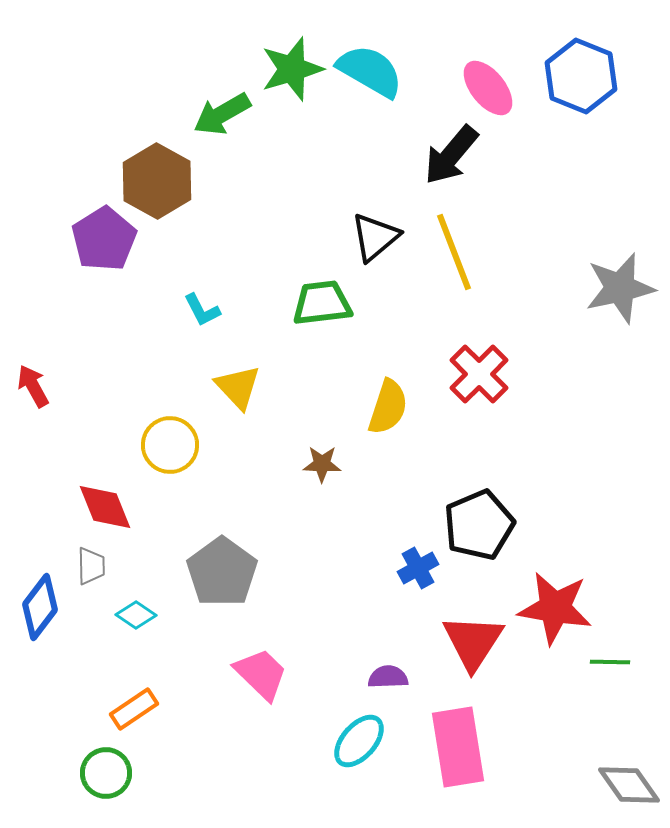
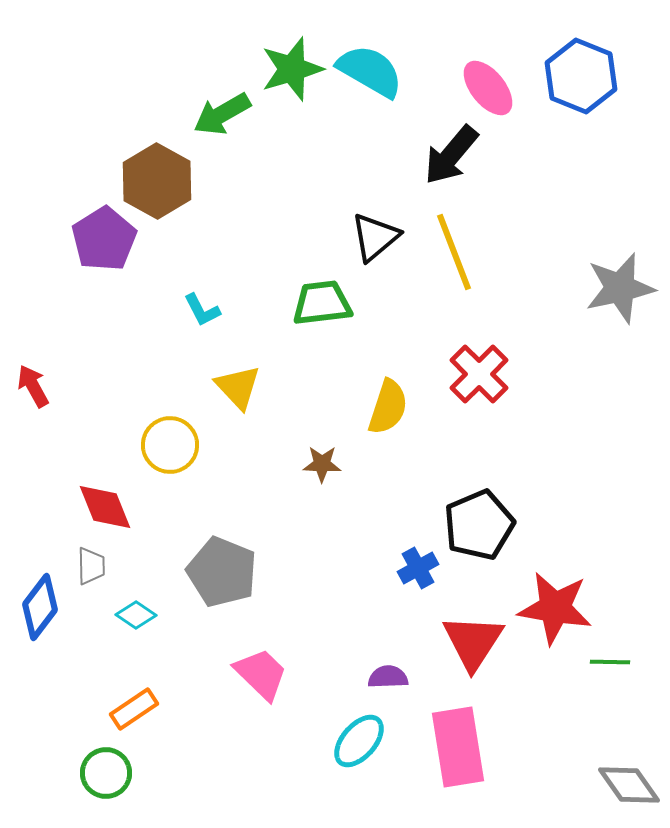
gray pentagon: rotated 14 degrees counterclockwise
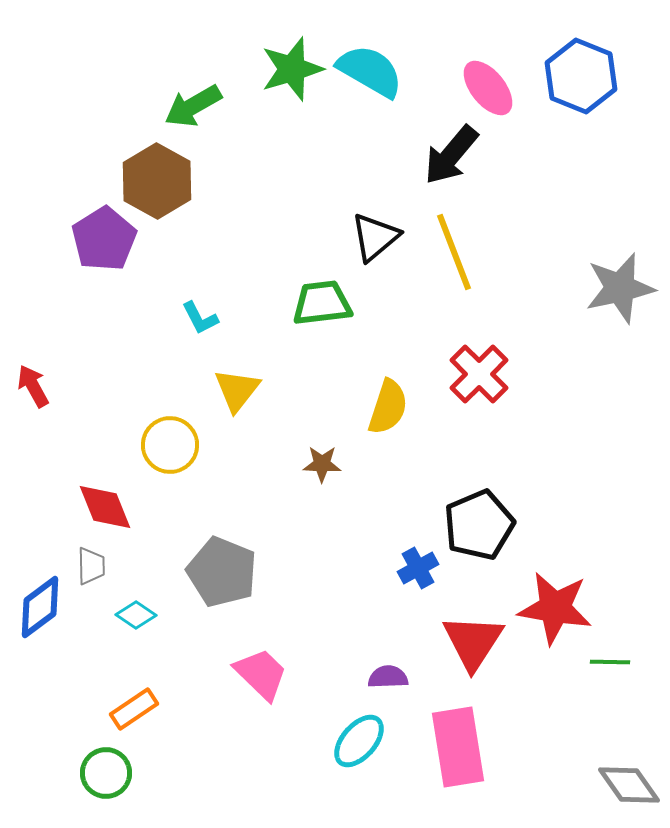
green arrow: moved 29 px left, 8 px up
cyan L-shape: moved 2 px left, 8 px down
yellow triangle: moved 1 px left, 3 px down; rotated 21 degrees clockwise
blue diamond: rotated 16 degrees clockwise
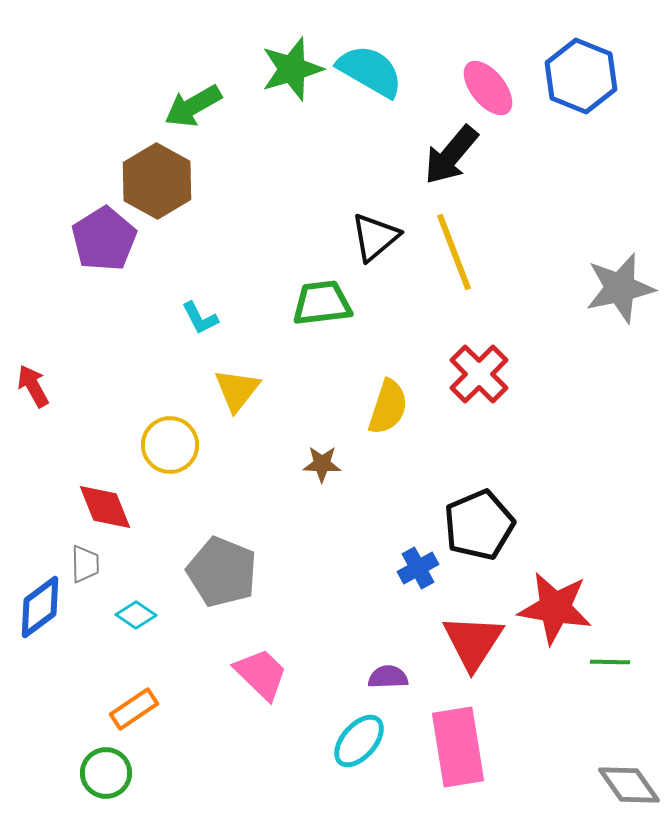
gray trapezoid: moved 6 px left, 2 px up
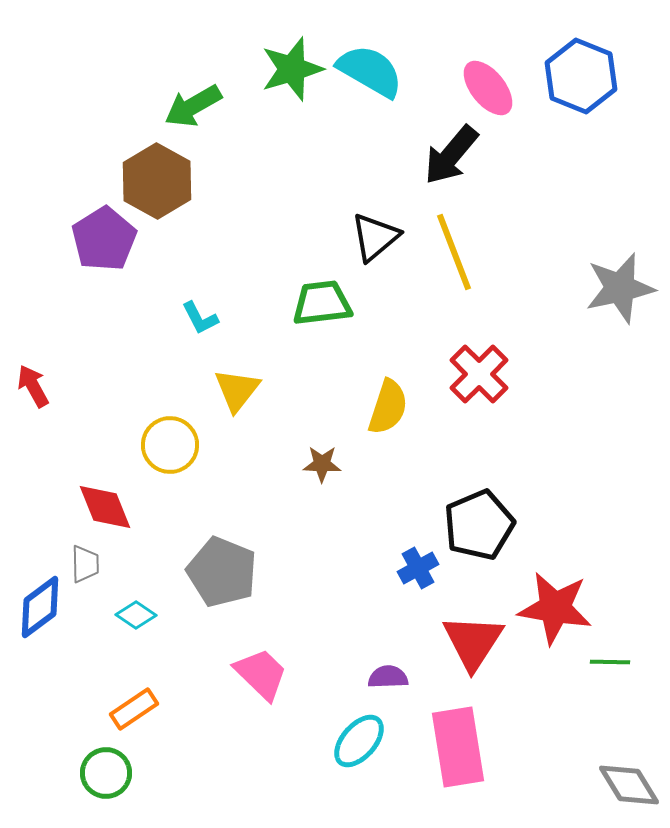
gray diamond: rotated 4 degrees clockwise
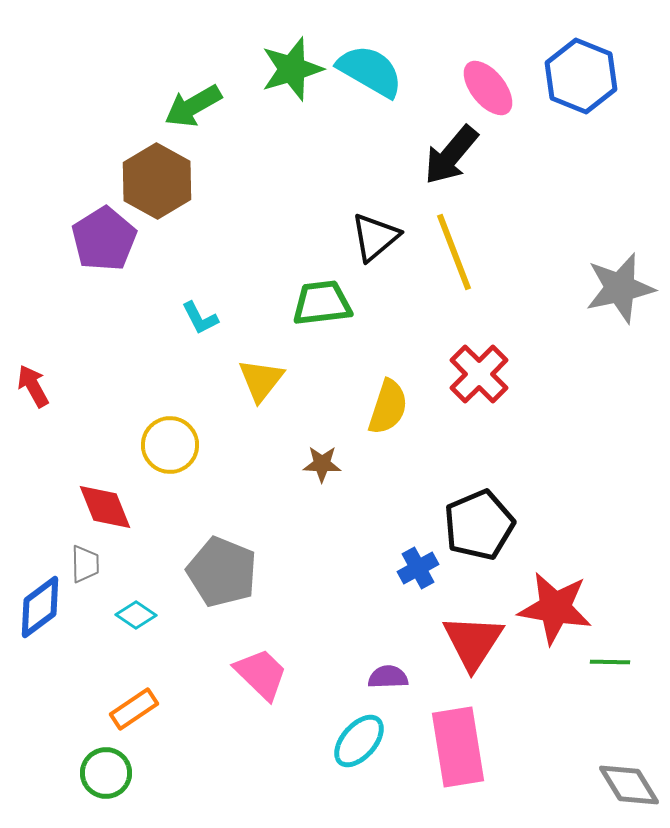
yellow triangle: moved 24 px right, 10 px up
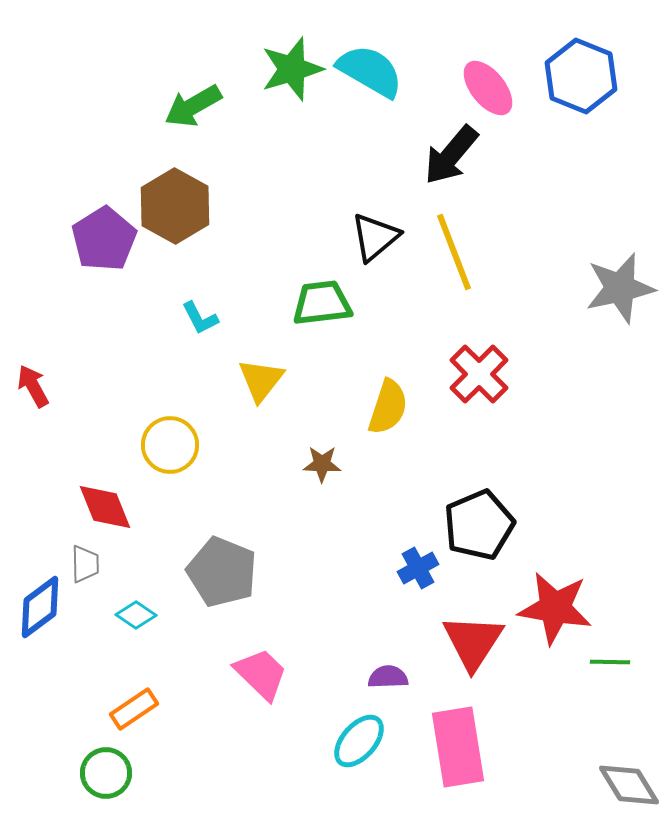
brown hexagon: moved 18 px right, 25 px down
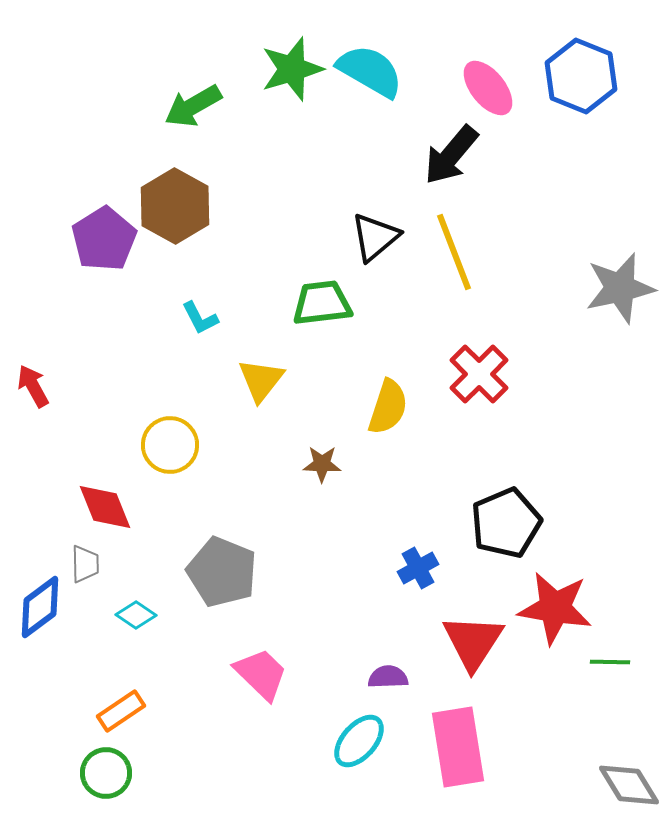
black pentagon: moved 27 px right, 2 px up
orange rectangle: moved 13 px left, 2 px down
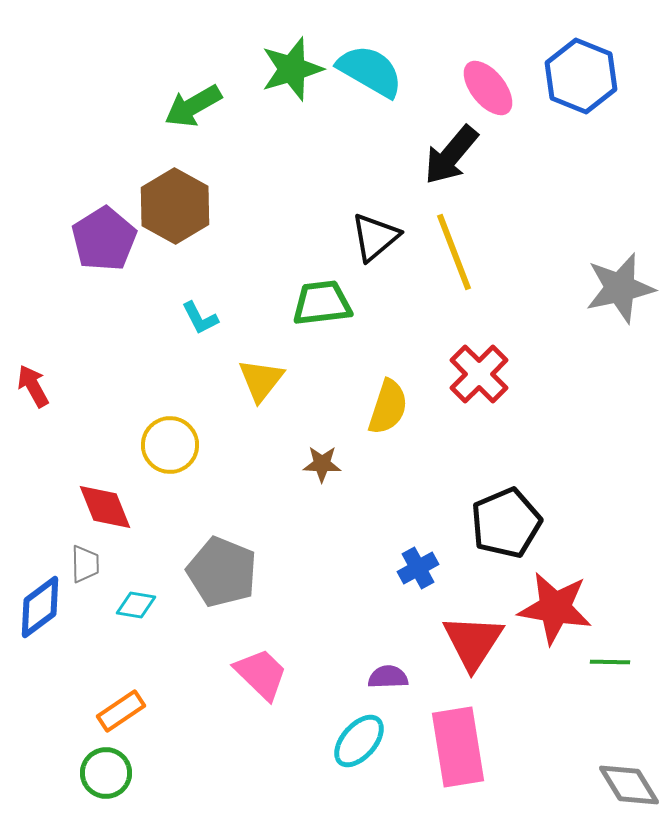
cyan diamond: moved 10 px up; rotated 24 degrees counterclockwise
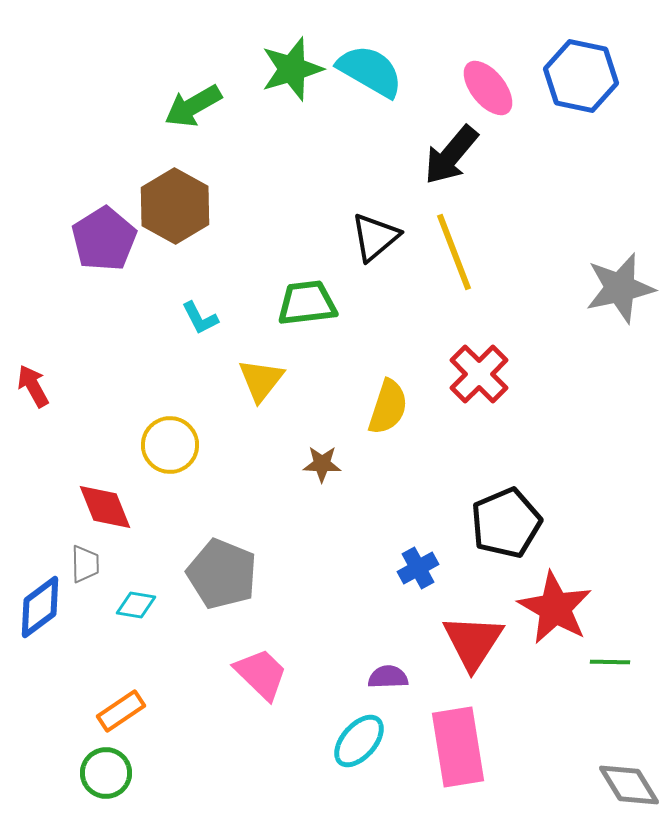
blue hexagon: rotated 10 degrees counterclockwise
green trapezoid: moved 15 px left
gray pentagon: moved 2 px down
red star: rotated 20 degrees clockwise
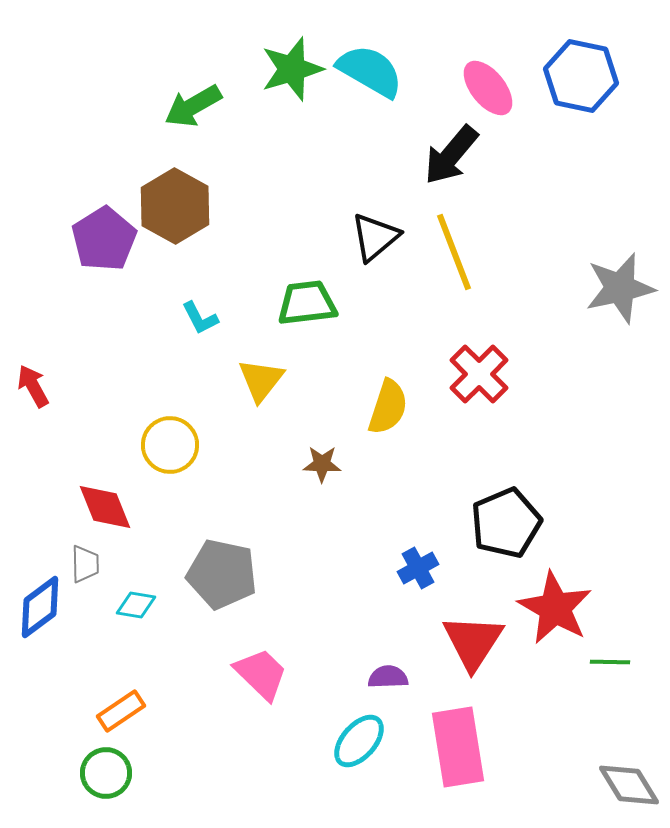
gray pentagon: rotated 10 degrees counterclockwise
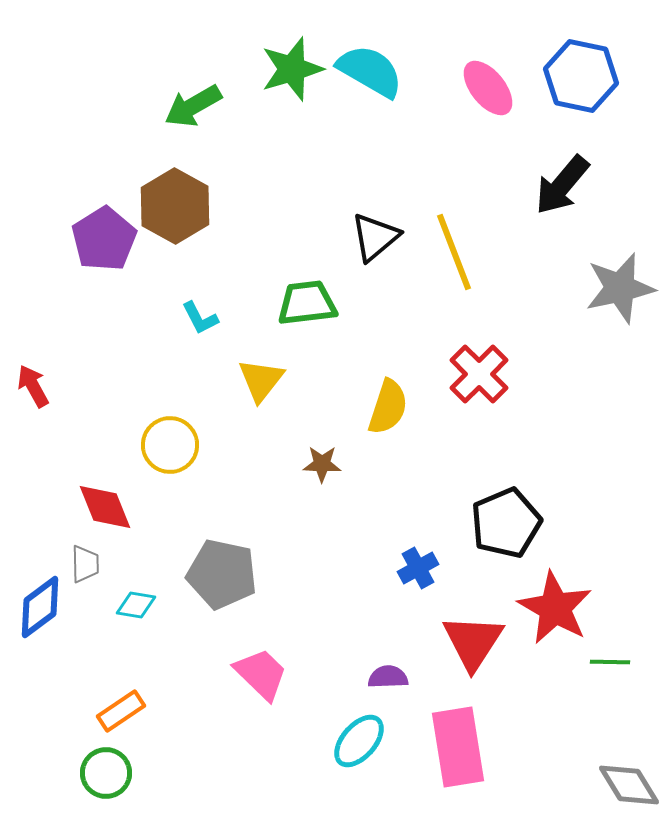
black arrow: moved 111 px right, 30 px down
